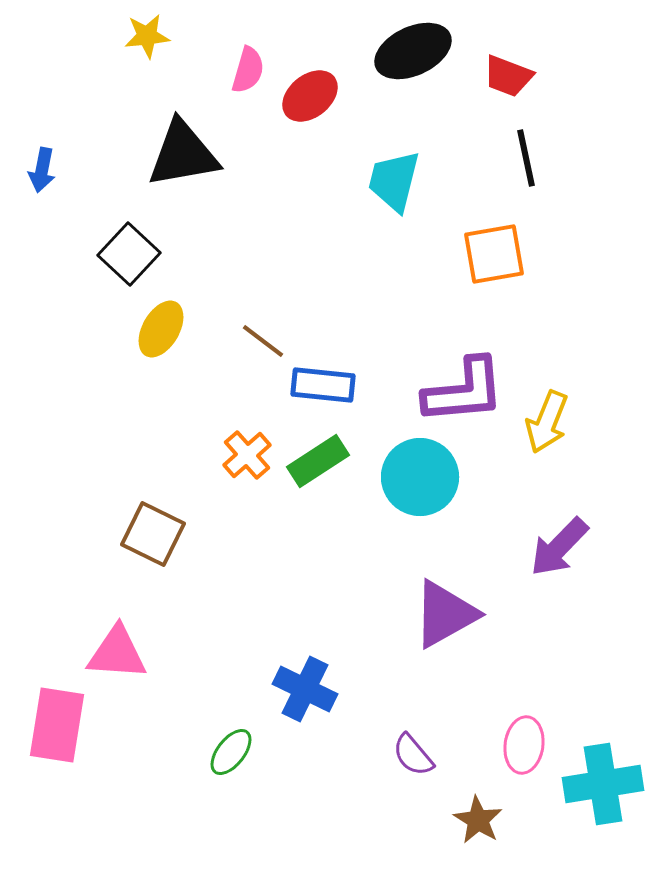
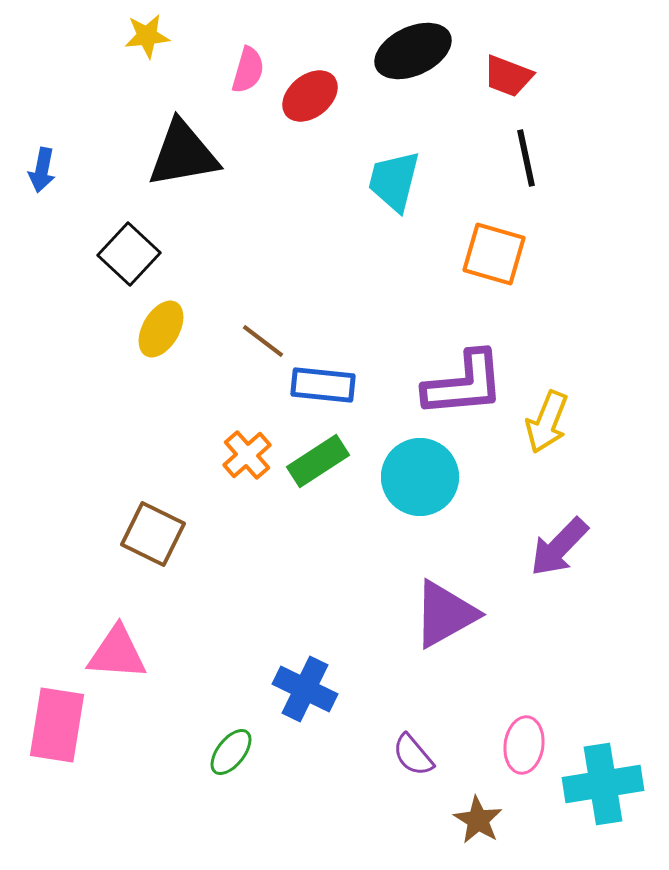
orange square: rotated 26 degrees clockwise
purple L-shape: moved 7 px up
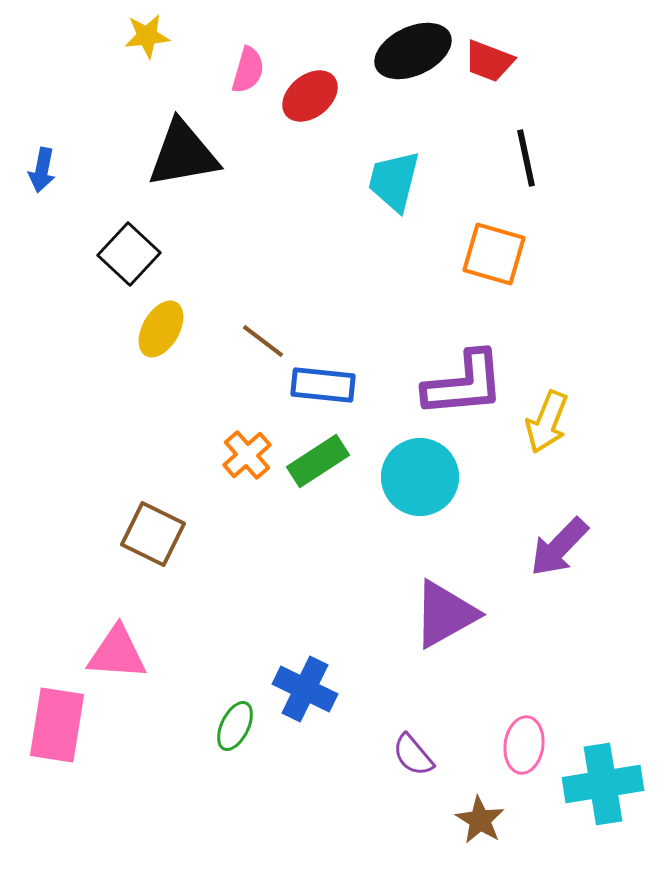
red trapezoid: moved 19 px left, 15 px up
green ellipse: moved 4 px right, 26 px up; rotated 12 degrees counterclockwise
brown star: moved 2 px right
